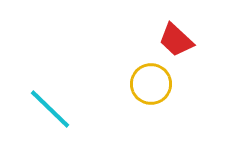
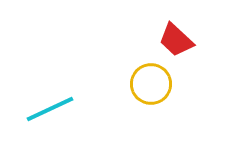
cyan line: rotated 69 degrees counterclockwise
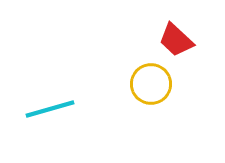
cyan line: rotated 9 degrees clockwise
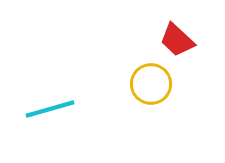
red trapezoid: moved 1 px right
